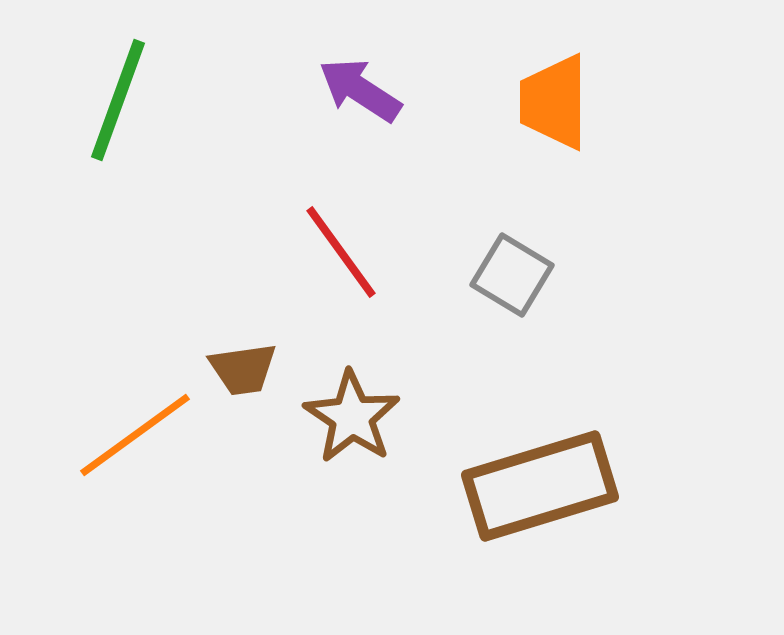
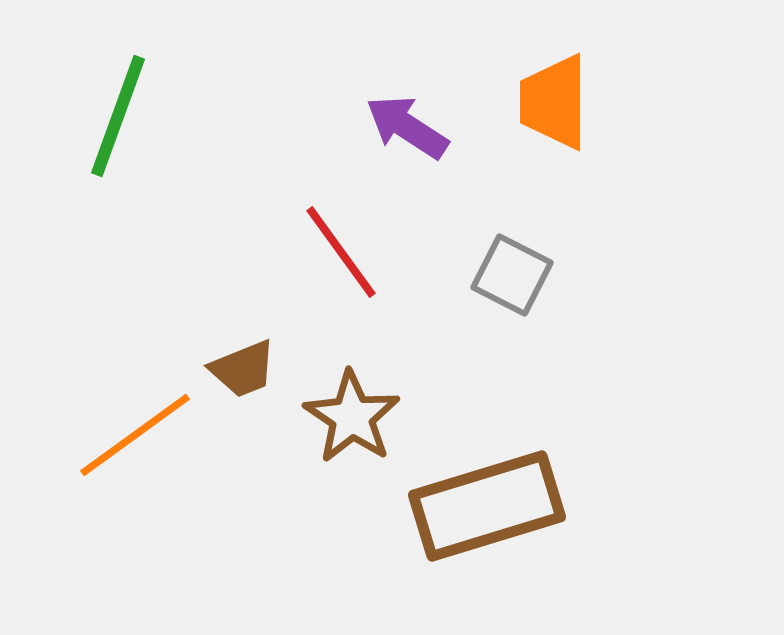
purple arrow: moved 47 px right, 37 px down
green line: moved 16 px down
gray square: rotated 4 degrees counterclockwise
brown trapezoid: rotated 14 degrees counterclockwise
brown rectangle: moved 53 px left, 20 px down
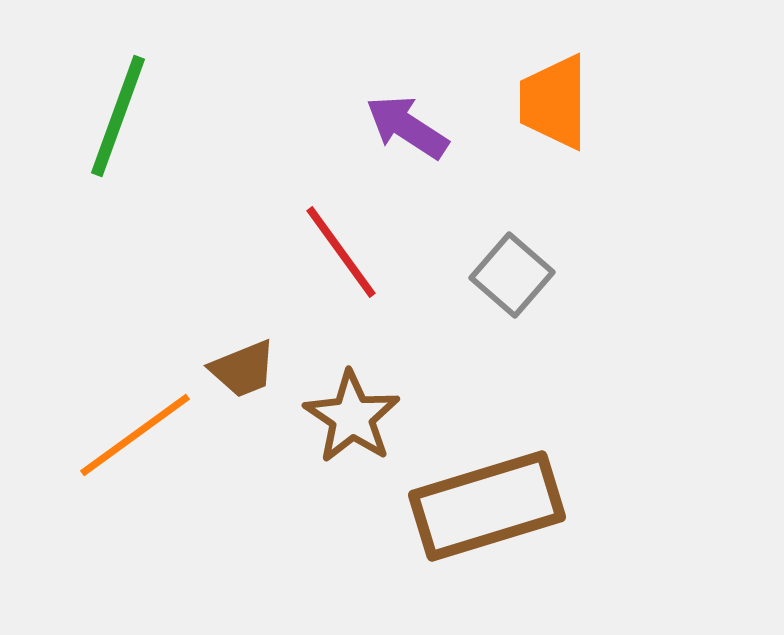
gray square: rotated 14 degrees clockwise
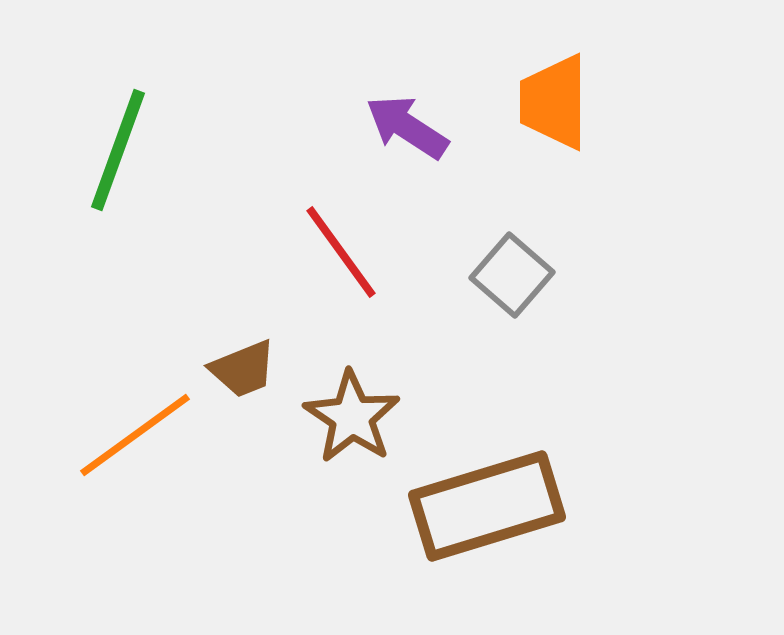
green line: moved 34 px down
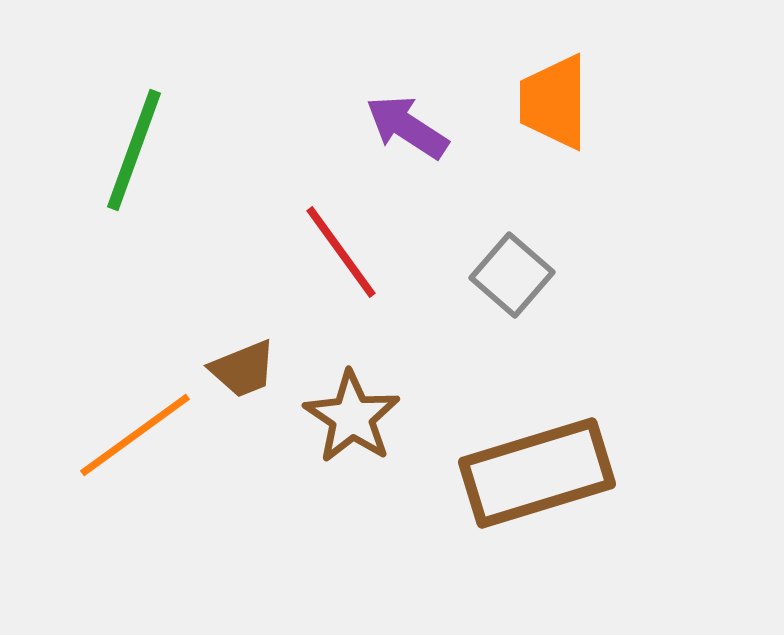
green line: moved 16 px right
brown rectangle: moved 50 px right, 33 px up
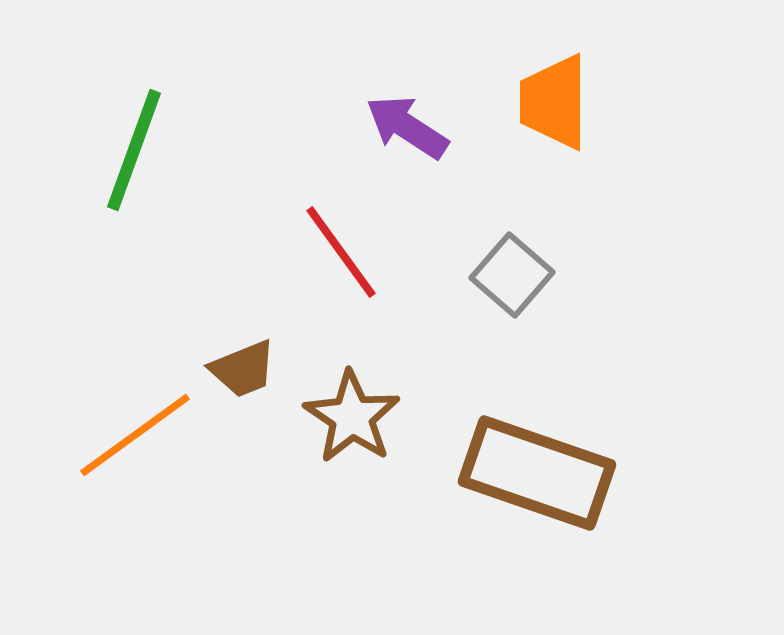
brown rectangle: rotated 36 degrees clockwise
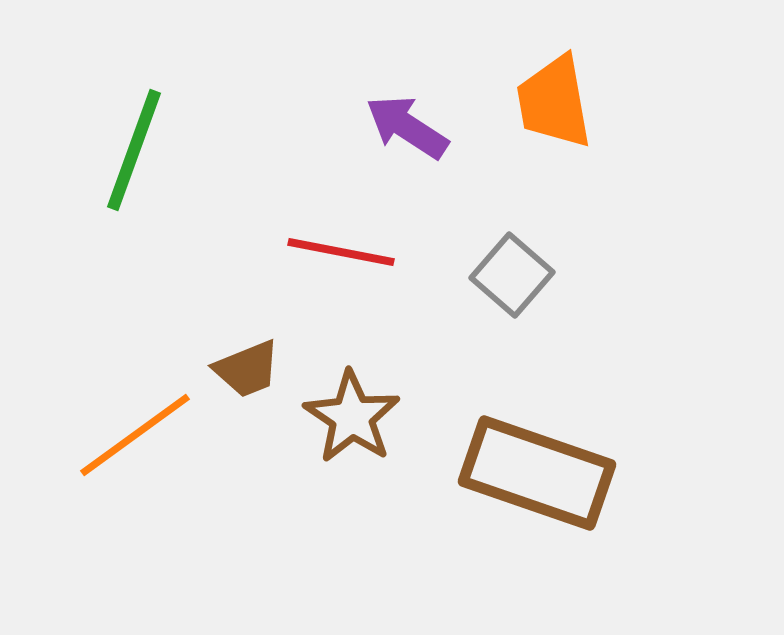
orange trapezoid: rotated 10 degrees counterclockwise
red line: rotated 43 degrees counterclockwise
brown trapezoid: moved 4 px right
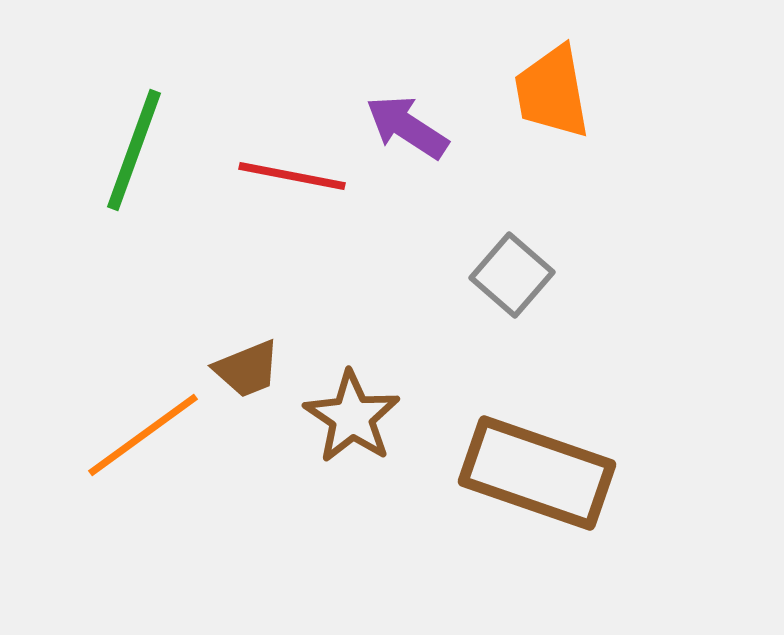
orange trapezoid: moved 2 px left, 10 px up
red line: moved 49 px left, 76 px up
orange line: moved 8 px right
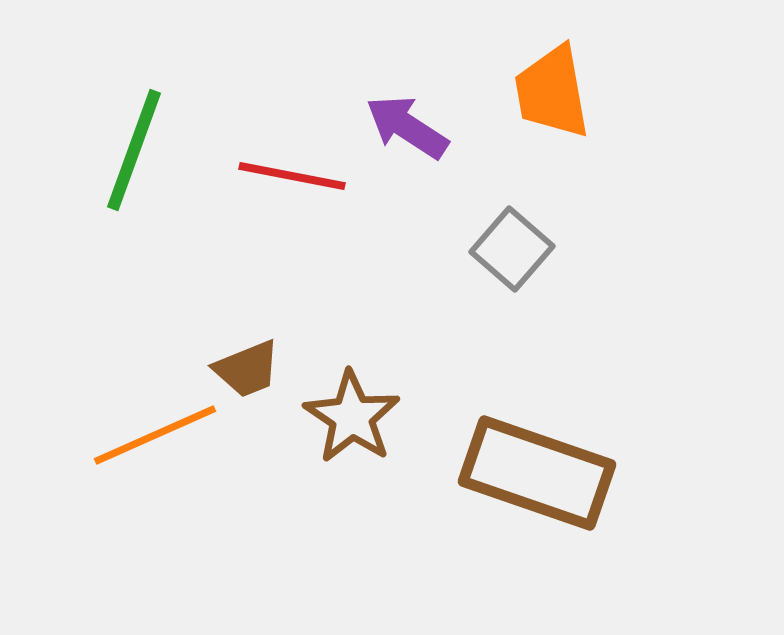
gray square: moved 26 px up
orange line: moved 12 px right; rotated 12 degrees clockwise
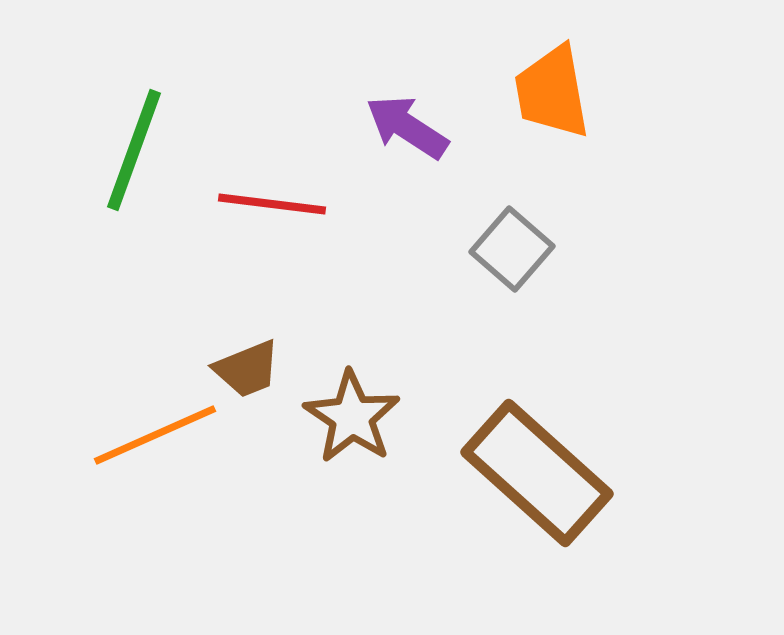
red line: moved 20 px left, 28 px down; rotated 4 degrees counterclockwise
brown rectangle: rotated 23 degrees clockwise
